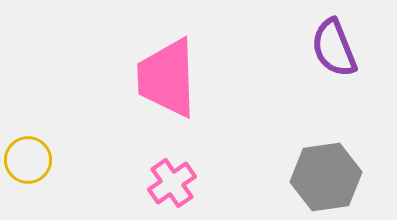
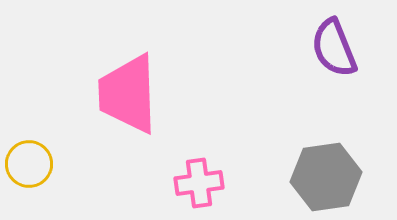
pink trapezoid: moved 39 px left, 16 px down
yellow circle: moved 1 px right, 4 px down
pink cross: moved 27 px right; rotated 27 degrees clockwise
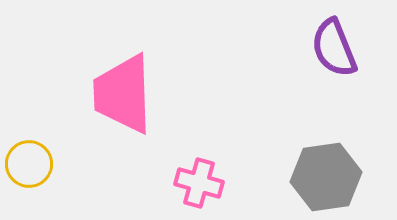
pink trapezoid: moved 5 px left
pink cross: rotated 24 degrees clockwise
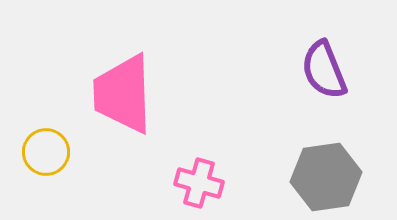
purple semicircle: moved 10 px left, 22 px down
yellow circle: moved 17 px right, 12 px up
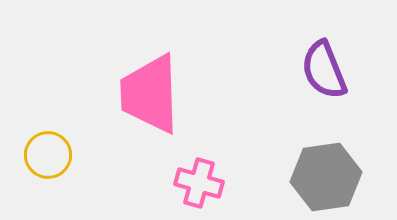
pink trapezoid: moved 27 px right
yellow circle: moved 2 px right, 3 px down
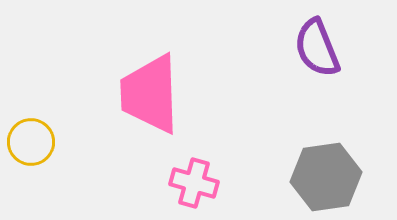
purple semicircle: moved 7 px left, 22 px up
yellow circle: moved 17 px left, 13 px up
pink cross: moved 5 px left
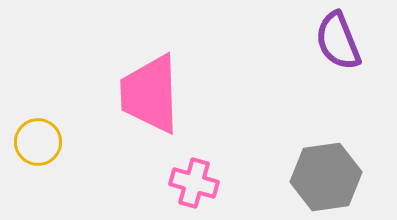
purple semicircle: moved 21 px right, 7 px up
yellow circle: moved 7 px right
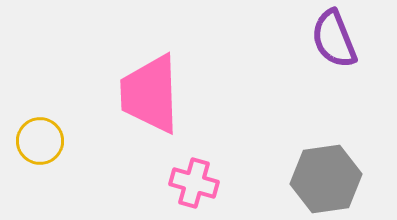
purple semicircle: moved 4 px left, 2 px up
yellow circle: moved 2 px right, 1 px up
gray hexagon: moved 2 px down
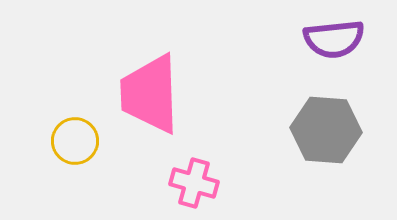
purple semicircle: rotated 74 degrees counterclockwise
yellow circle: moved 35 px right
gray hexagon: moved 49 px up; rotated 12 degrees clockwise
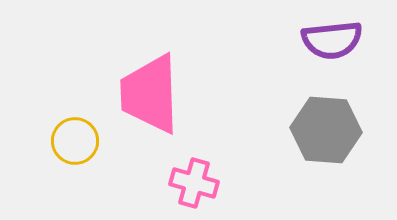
purple semicircle: moved 2 px left, 1 px down
